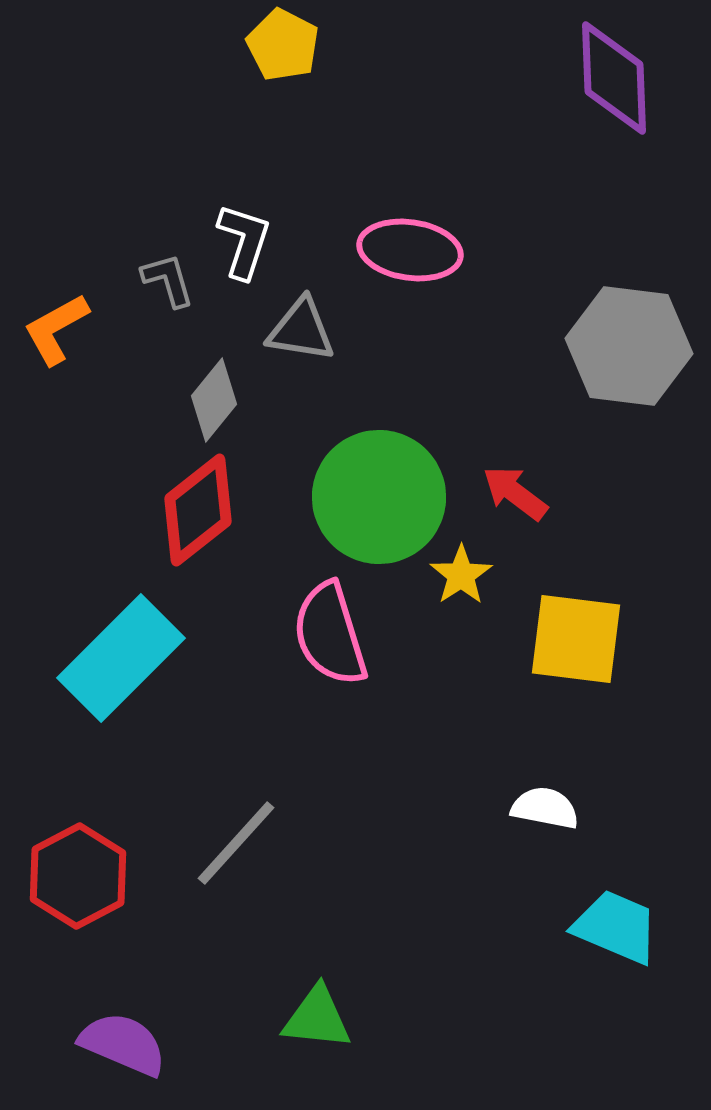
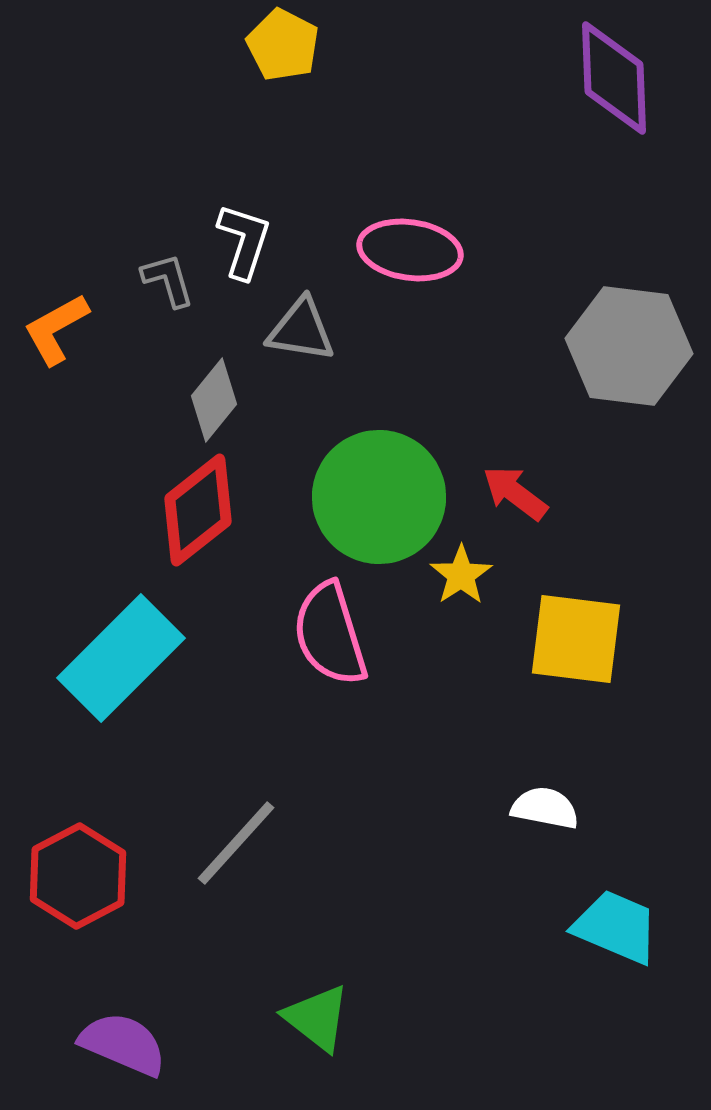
green triangle: rotated 32 degrees clockwise
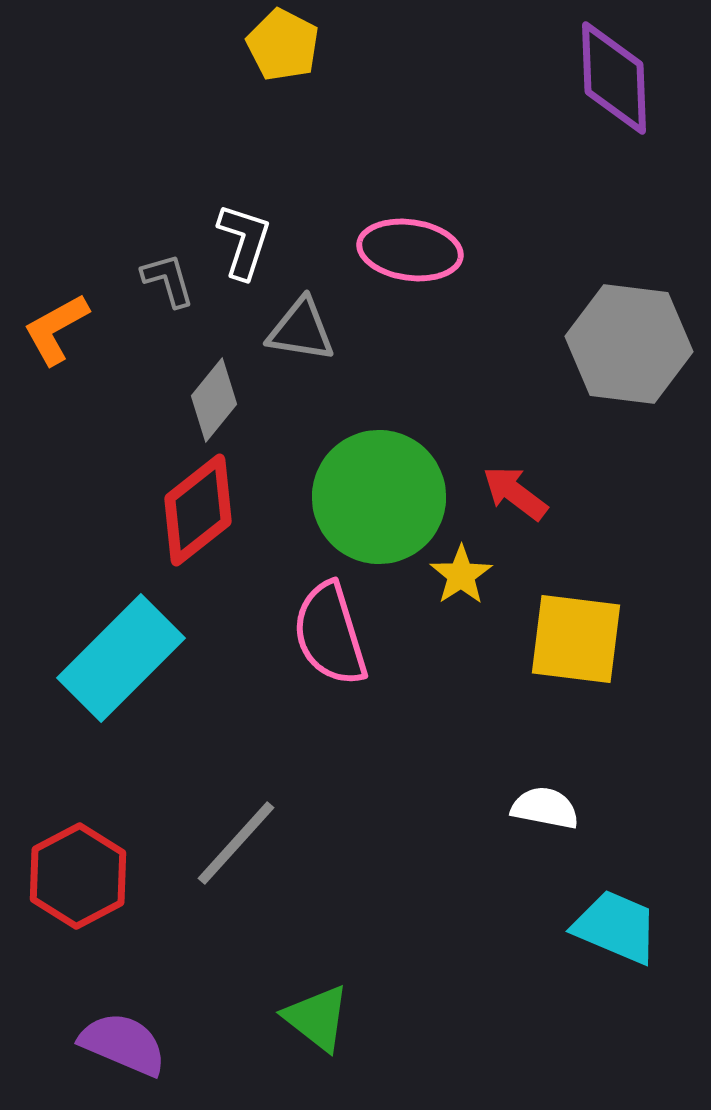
gray hexagon: moved 2 px up
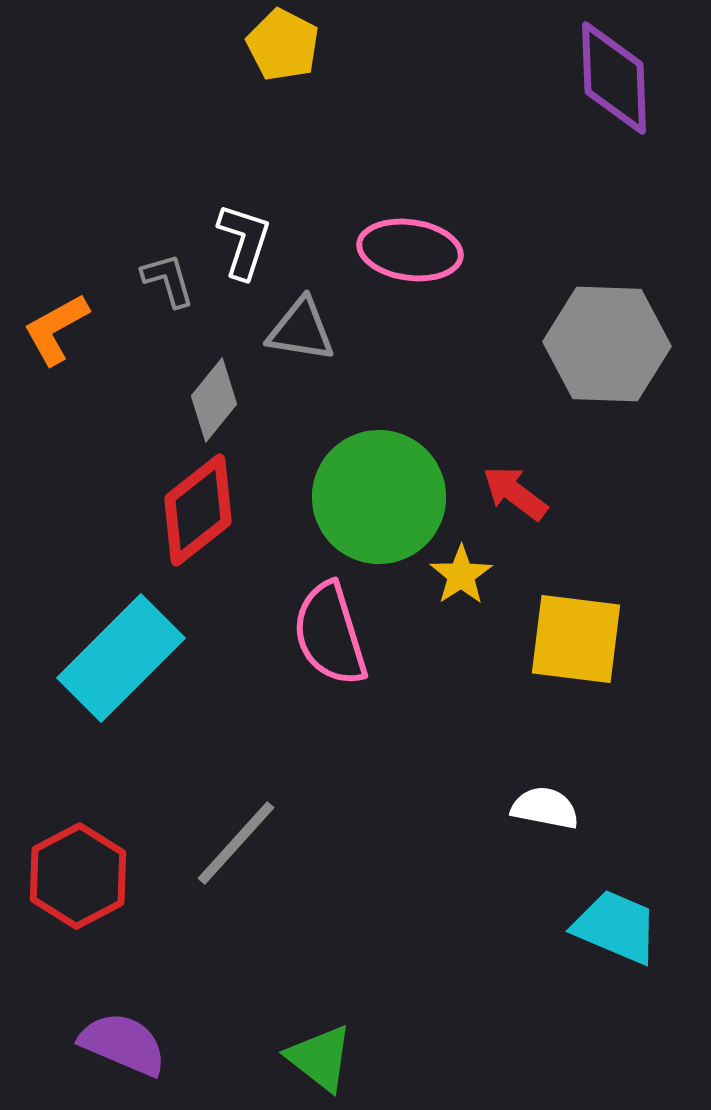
gray hexagon: moved 22 px left; rotated 5 degrees counterclockwise
green triangle: moved 3 px right, 40 px down
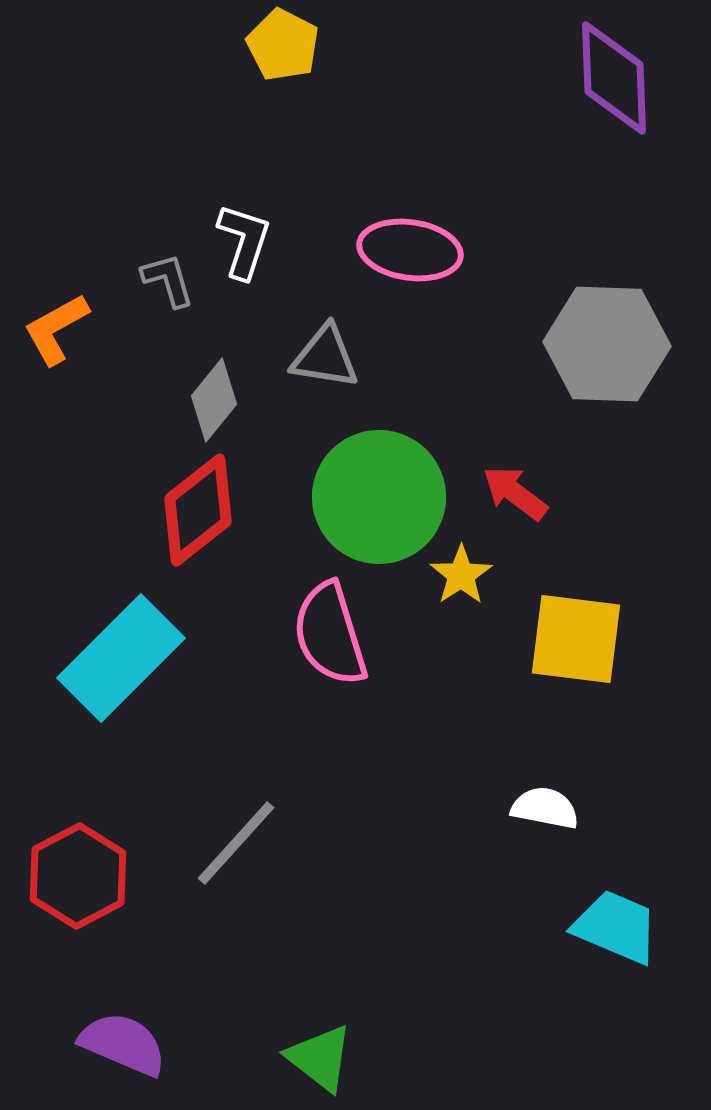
gray triangle: moved 24 px right, 27 px down
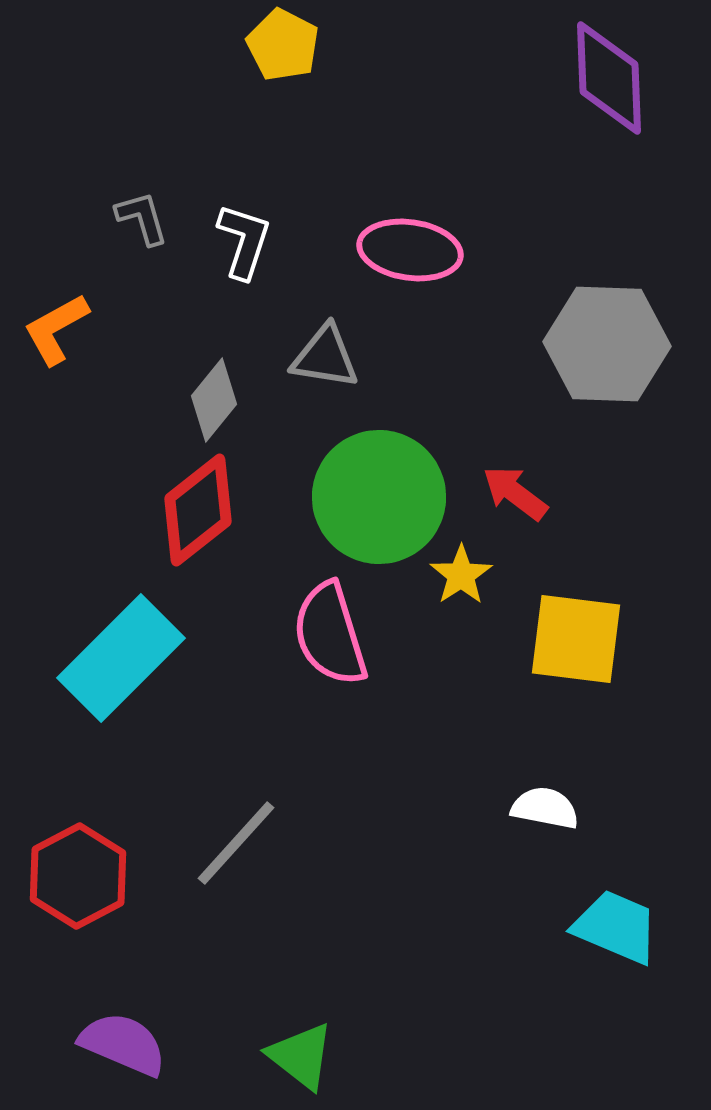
purple diamond: moved 5 px left
gray L-shape: moved 26 px left, 62 px up
green triangle: moved 19 px left, 2 px up
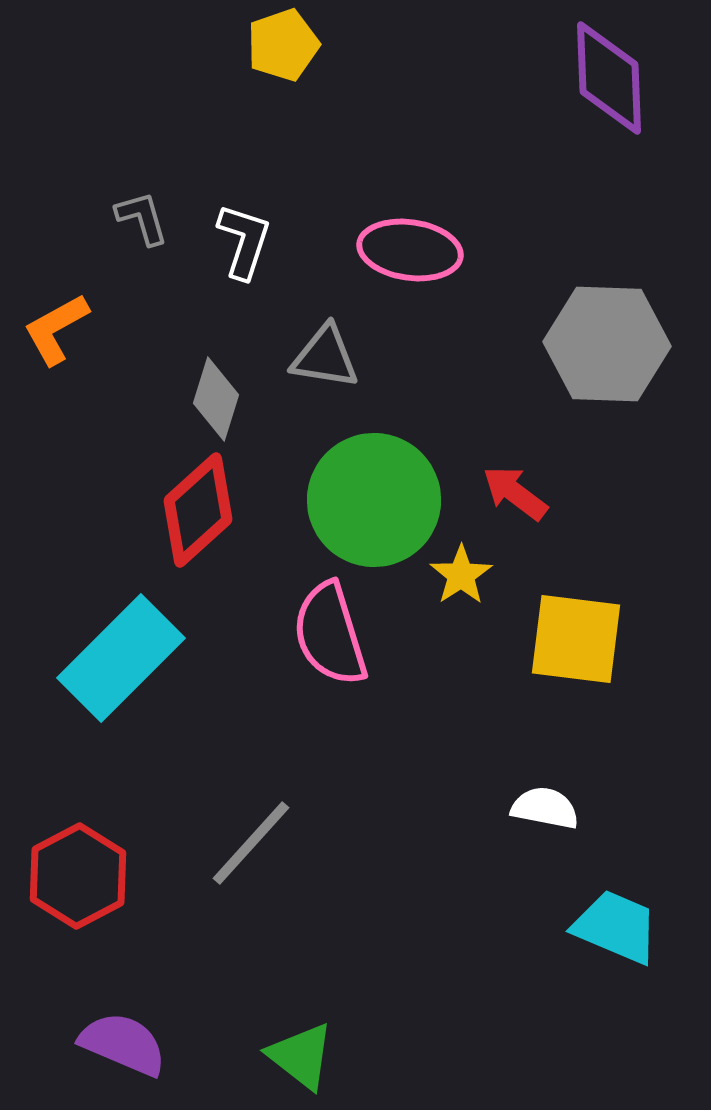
yellow pentagon: rotated 26 degrees clockwise
gray diamond: moved 2 px right, 1 px up; rotated 22 degrees counterclockwise
green circle: moved 5 px left, 3 px down
red diamond: rotated 4 degrees counterclockwise
gray line: moved 15 px right
